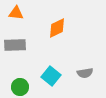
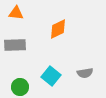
orange diamond: moved 1 px right, 1 px down
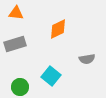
gray rectangle: moved 1 px up; rotated 15 degrees counterclockwise
gray semicircle: moved 2 px right, 14 px up
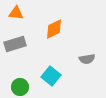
orange diamond: moved 4 px left
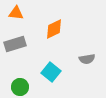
cyan square: moved 4 px up
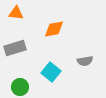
orange diamond: rotated 15 degrees clockwise
gray rectangle: moved 4 px down
gray semicircle: moved 2 px left, 2 px down
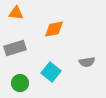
gray semicircle: moved 2 px right, 1 px down
green circle: moved 4 px up
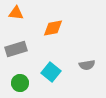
orange diamond: moved 1 px left, 1 px up
gray rectangle: moved 1 px right, 1 px down
gray semicircle: moved 3 px down
